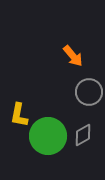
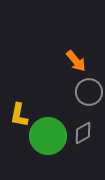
orange arrow: moved 3 px right, 5 px down
gray diamond: moved 2 px up
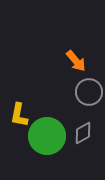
green circle: moved 1 px left
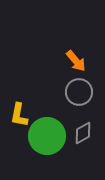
gray circle: moved 10 px left
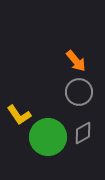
yellow L-shape: rotated 45 degrees counterclockwise
green circle: moved 1 px right, 1 px down
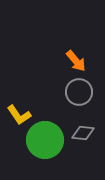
gray diamond: rotated 35 degrees clockwise
green circle: moved 3 px left, 3 px down
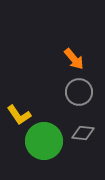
orange arrow: moved 2 px left, 2 px up
green circle: moved 1 px left, 1 px down
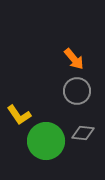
gray circle: moved 2 px left, 1 px up
green circle: moved 2 px right
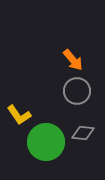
orange arrow: moved 1 px left, 1 px down
green circle: moved 1 px down
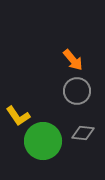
yellow L-shape: moved 1 px left, 1 px down
green circle: moved 3 px left, 1 px up
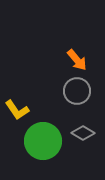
orange arrow: moved 4 px right
yellow L-shape: moved 1 px left, 6 px up
gray diamond: rotated 25 degrees clockwise
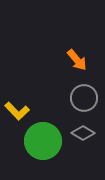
gray circle: moved 7 px right, 7 px down
yellow L-shape: moved 1 px down; rotated 10 degrees counterclockwise
